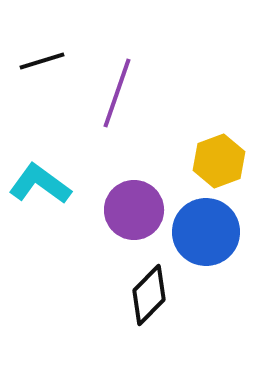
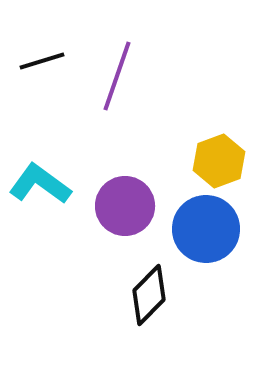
purple line: moved 17 px up
purple circle: moved 9 px left, 4 px up
blue circle: moved 3 px up
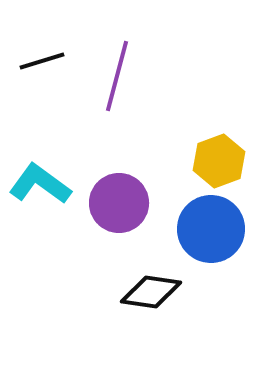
purple line: rotated 4 degrees counterclockwise
purple circle: moved 6 px left, 3 px up
blue circle: moved 5 px right
black diamond: moved 2 px right, 3 px up; rotated 54 degrees clockwise
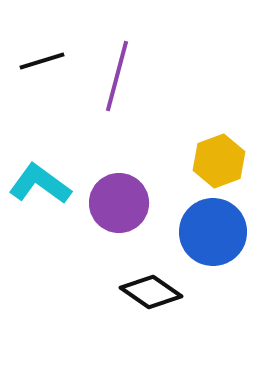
blue circle: moved 2 px right, 3 px down
black diamond: rotated 26 degrees clockwise
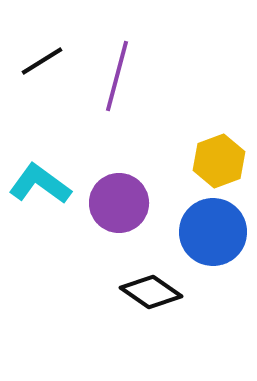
black line: rotated 15 degrees counterclockwise
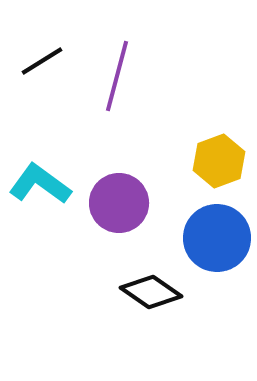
blue circle: moved 4 px right, 6 px down
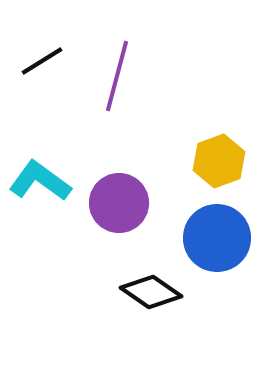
cyan L-shape: moved 3 px up
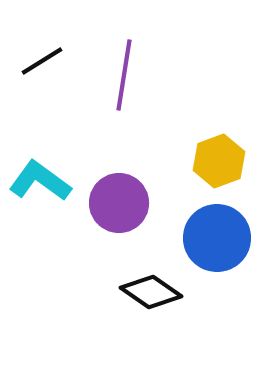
purple line: moved 7 px right, 1 px up; rotated 6 degrees counterclockwise
